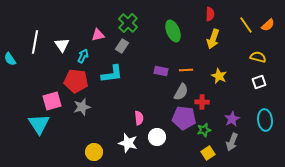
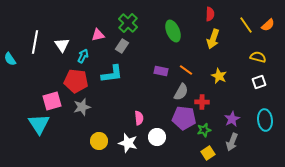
orange line: rotated 40 degrees clockwise
yellow circle: moved 5 px right, 11 px up
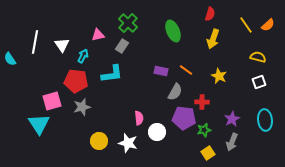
red semicircle: rotated 16 degrees clockwise
gray semicircle: moved 6 px left
white circle: moved 5 px up
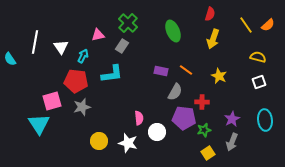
white triangle: moved 1 px left, 2 px down
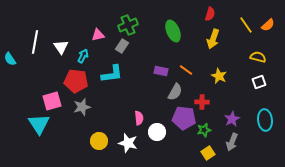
green cross: moved 2 px down; rotated 24 degrees clockwise
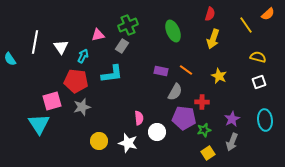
orange semicircle: moved 11 px up
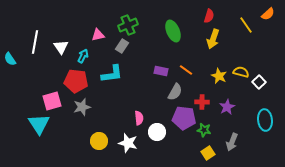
red semicircle: moved 1 px left, 2 px down
yellow semicircle: moved 17 px left, 15 px down
white square: rotated 24 degrees counterclockwise
purple star: moved 5 px left, 12 px up
green star: rotated 24 degrees clockwise
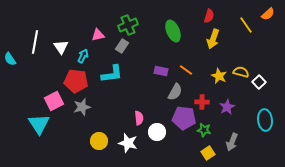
pink square: moved 2 px right; rotated 12 degrees counterclockwise
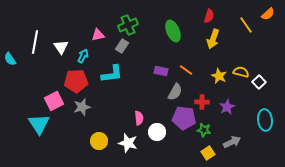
red pentagon: rotated 10 degrees counterclockwise
gray arrow: rotated 138 degrees counterclockwise
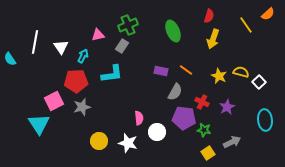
red cross: rotated 24 degrees clockwise
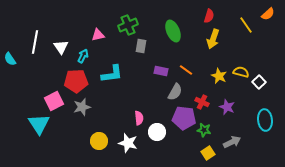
gray rectangle: moved 19 px right; rotated 24 degrees counterclockwise
purple star: rotated 21 degrees counterclockwise
